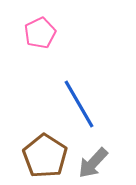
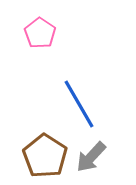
pink pentagon: rotated 12 degrees counterclockwise
gray arrow: moved 2 px left, 6 px up
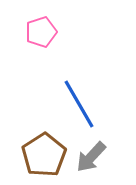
pink pentagon: moved 1 px right, 1 px up; rotated 20 degrees clockwise
brown pentagon: moved 1 px left, 1 px up; rotated 6 degrees clockwise
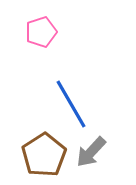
blue line: moved 8 px left
gray arrow: moved 5 px up
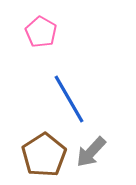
pink pentagon: rotated 24 degrees counterclockwise
blue line: moved 2 px left, 5 px up
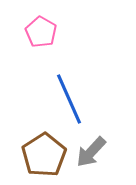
blue line: rotated 6 degrees clockwise
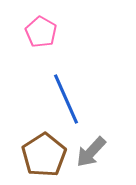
blue line: moved 3 px left
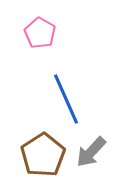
pink pentagon: moved 1 px left, 1 px down
brown pentagon: moved 1 px left
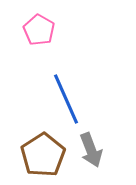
pink pentagon: moved 1 px left, 3 px up
gray arrow: moved 2 px up; rotated 64 degrees counterclockwise
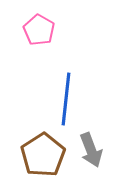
blue line: rotated 30 degrees clockwise
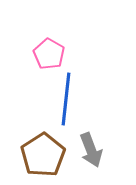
pink pentagon: moved 10 px right, 24 px down
